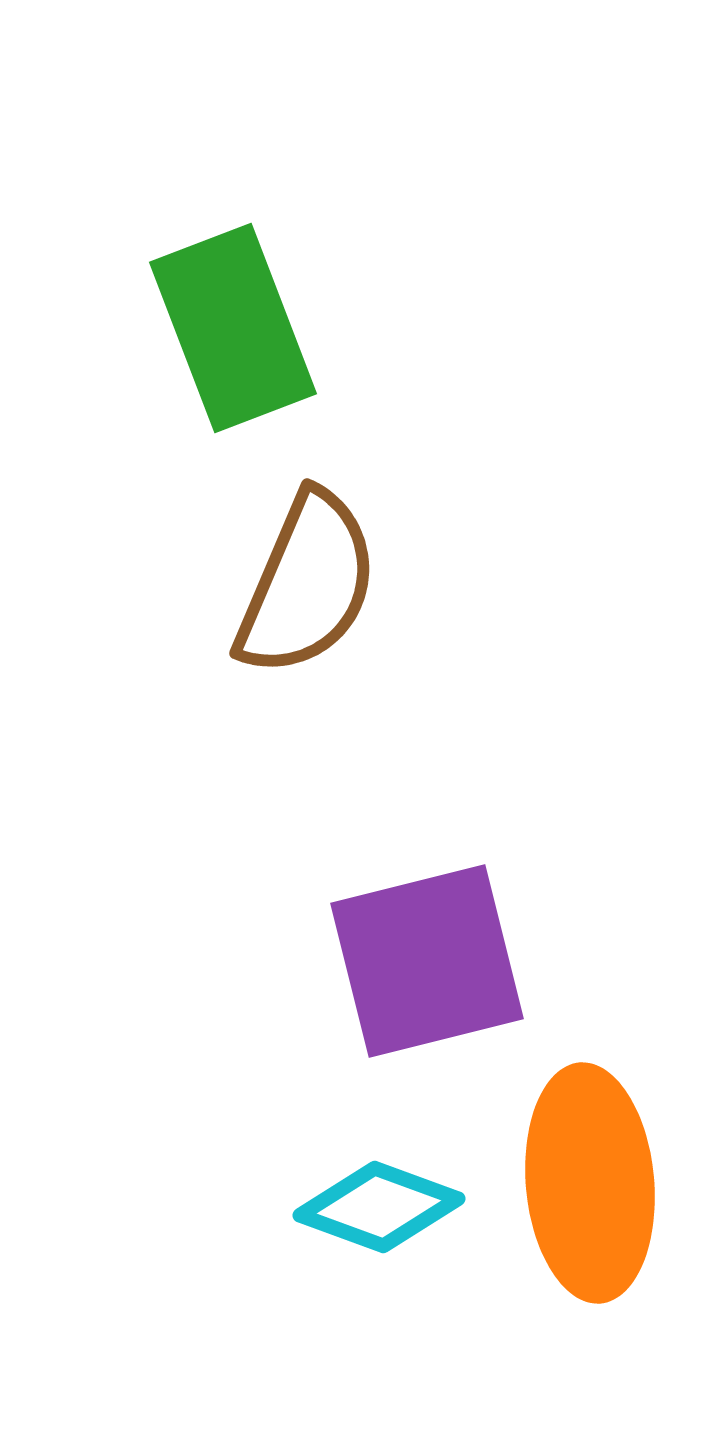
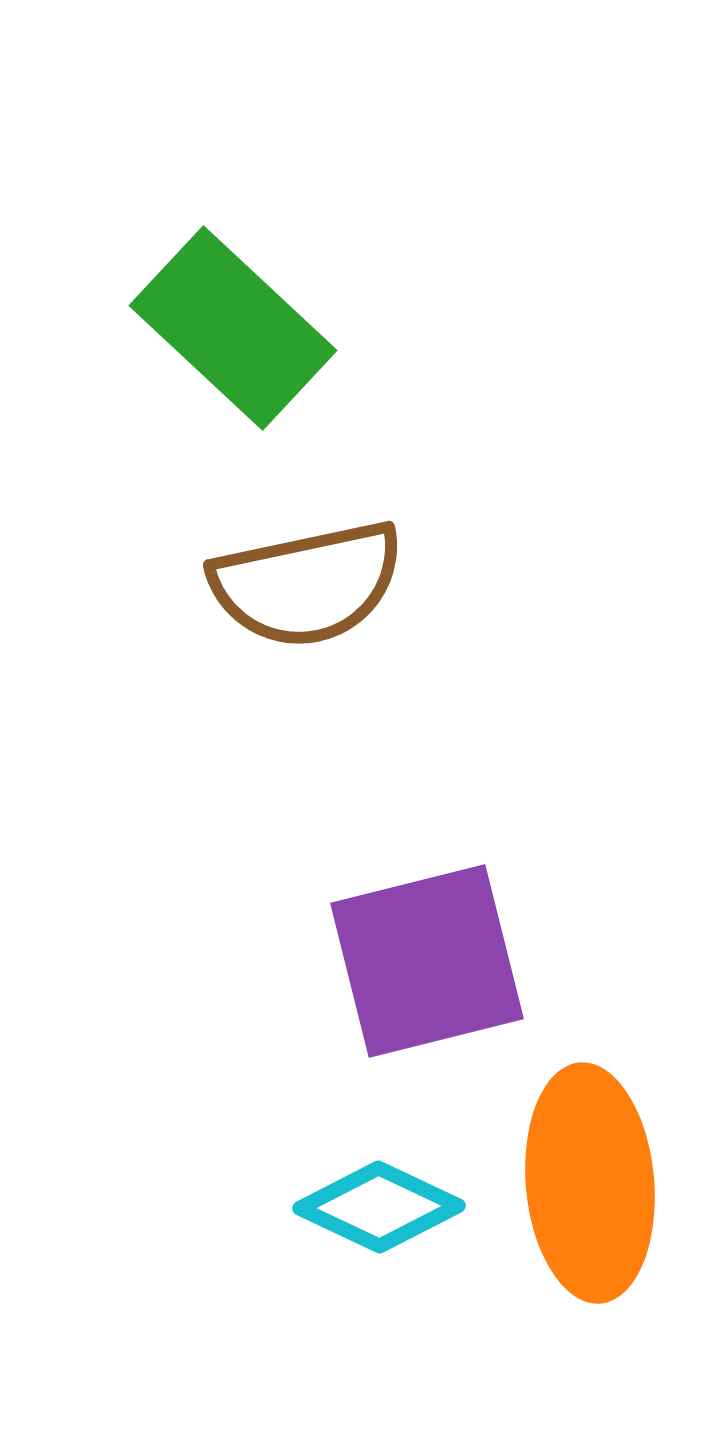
green rectangle: rotated 26 degrees counterclockwise
brown semicircle: rotated 55 degrees clockwise
cyan diamond: rotated 5 degrees clockwise
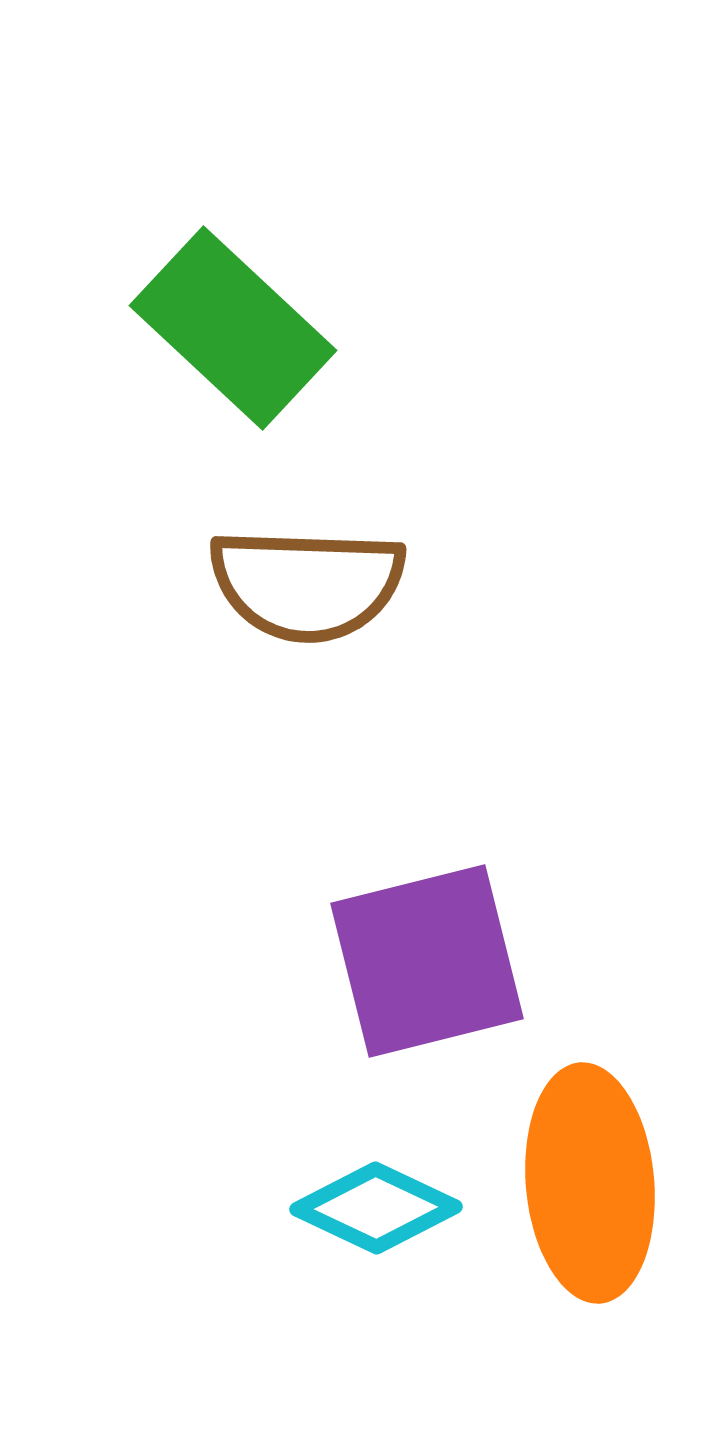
brown semicircle: rotated 14 degrees clockwise
cyan diamond: moved 3 px left, 1 px down
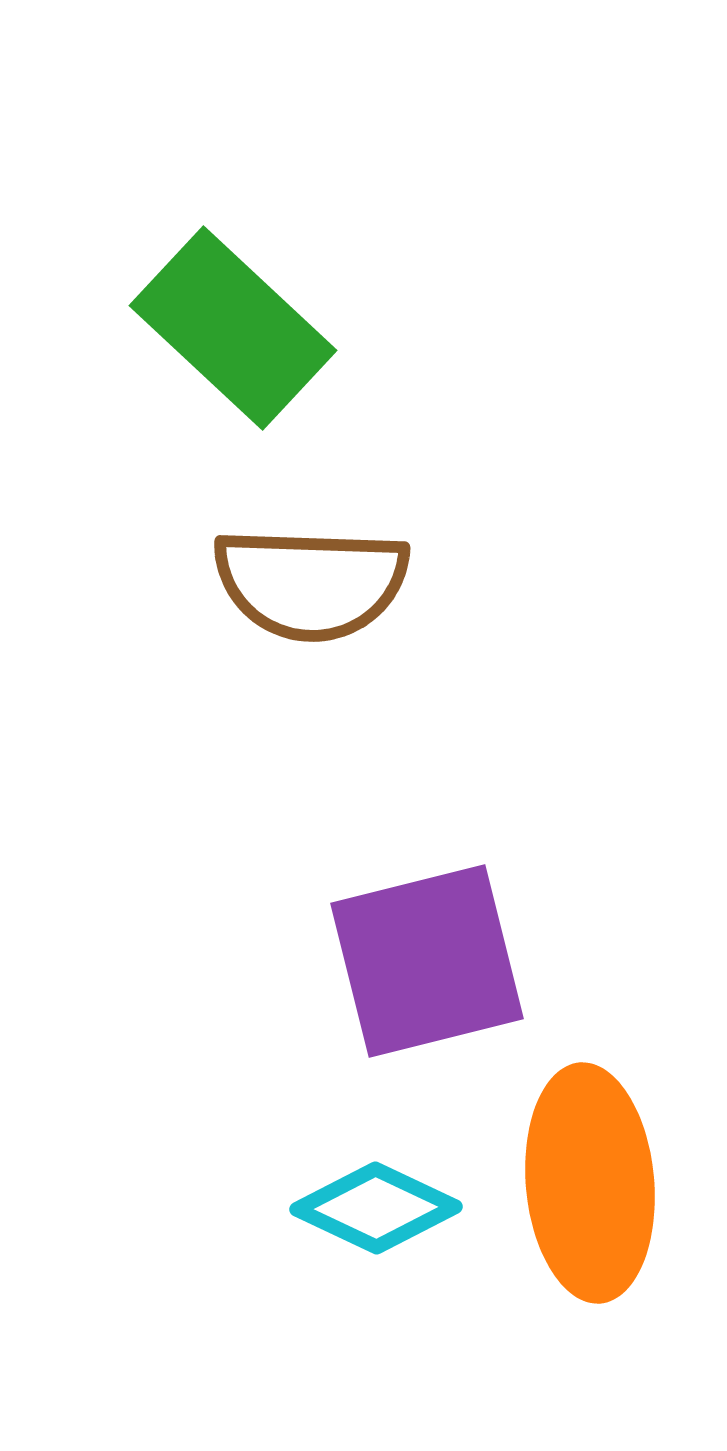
brown semicircle: moved 4 px right, 1 px up
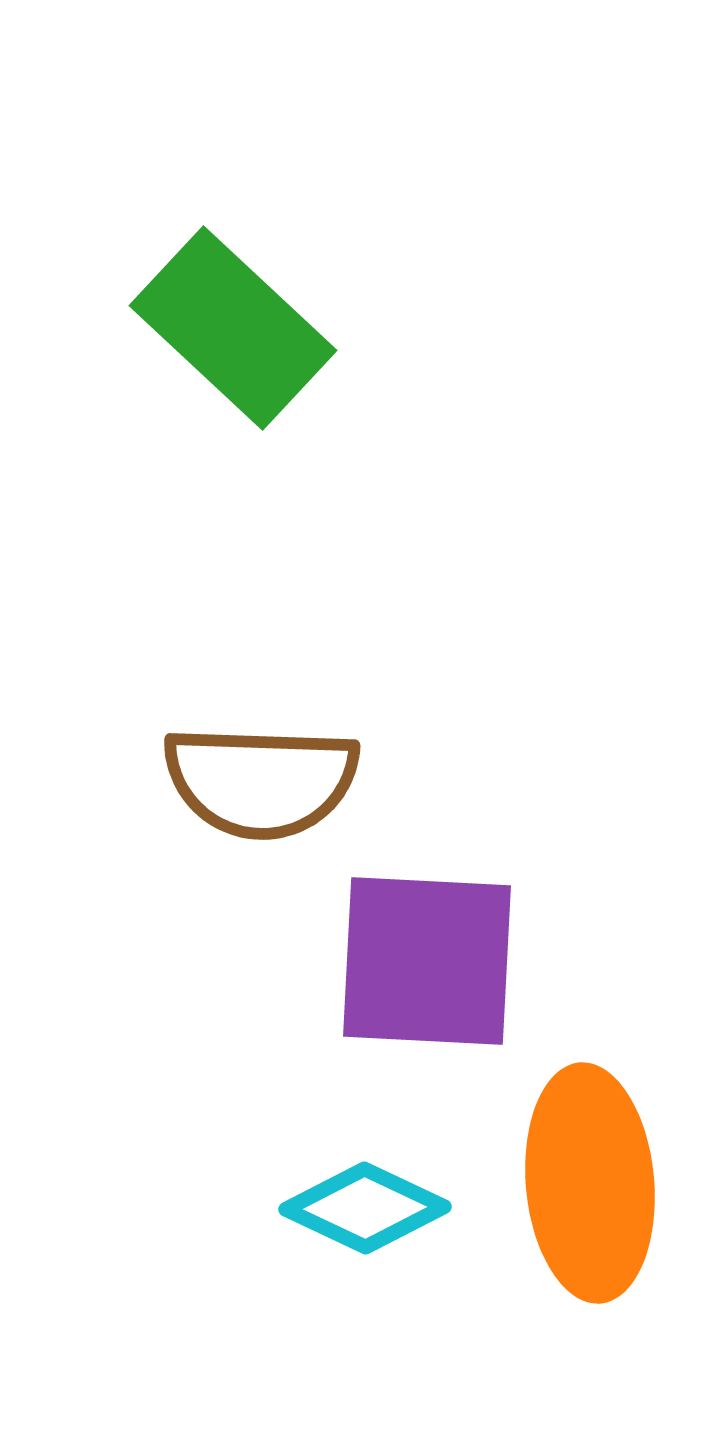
brown semicircle: moved 50 px left, 198 px down
purple square: rotated 17 degrees clockwise
cyan diamond: moved 11 px left
